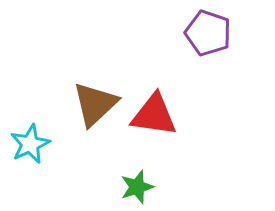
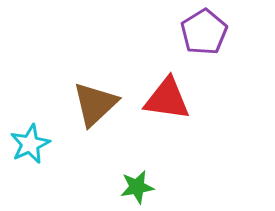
purple pentagon: moved 4 px left, 1 px up; rotated 21 degrees clockwise
red triangle: moved 13 px right, 16 px up
green star: rotated 8 degrees clockwise
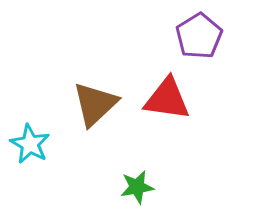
purple pentagon: moved 5 px left, 4 px down
cyan star: rotated 18 degrees counterclockwise
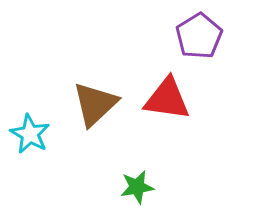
cyan star: moved 10 px up
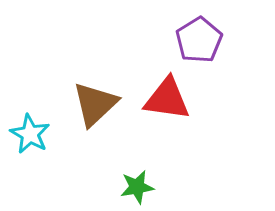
purple pentagon: moved 4 px down
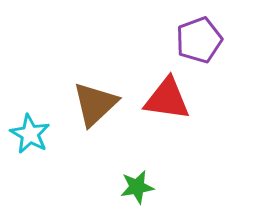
purple pentagon: rotated 12 degrees clockwise
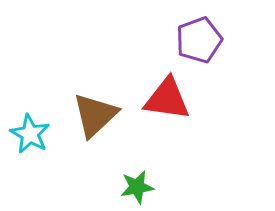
brown triangle: moved 11 px down
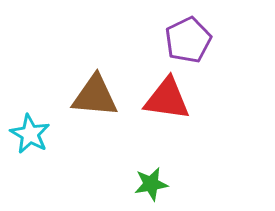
purple pentagon: moved 11 px left; rotated 6 degrees counterclockwise
brown triangle: moved 19 px up; rotated 48 degrees clockwise
green star: moved 14 px right, 3 px up
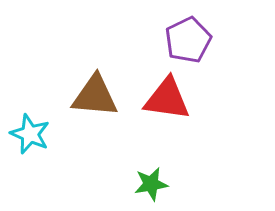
cyan star: rotated 6 degrees counterclockwise
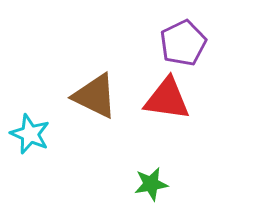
purple pentagon: moved 5 px left, 3 px down
brown triangle: rotated 21 degrees clockwise
